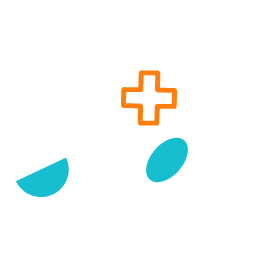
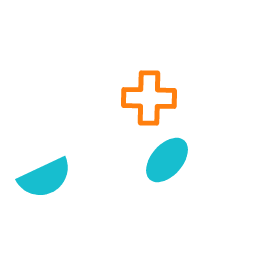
cyan semicircle: moved 1 px left, 2 px up
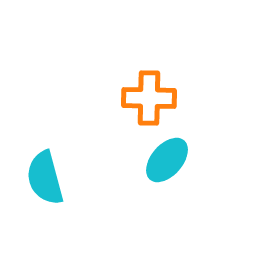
cyan semicircle: rotated 100 degrees clockwise
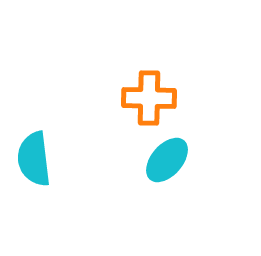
cyan semicircle: moved 11 px left, 19 px up; rotated 8 degrees clockwise
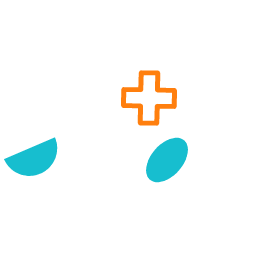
cyan semicircle: rotated 106 degrees counterclockwise
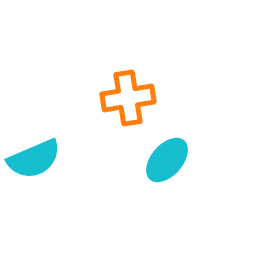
orange cross: moved 21 px left; rotated 10 degrees counterclockwise
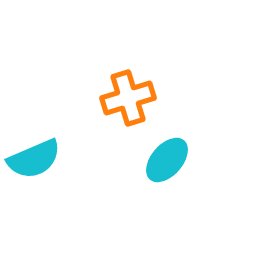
orange cross: rotated 8 degrees counterclockwise
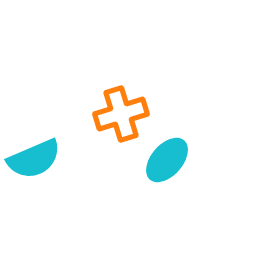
orange cross: moved 7 px left, 16 px down
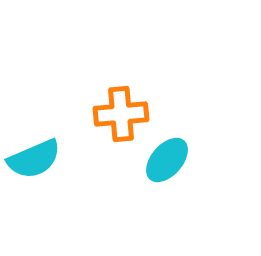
orange cross: rotated 12 degrees clockwise
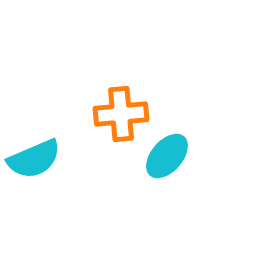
cyan ellipse: moved 4 px up
